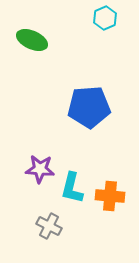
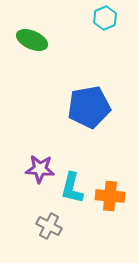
blue pentagon: rotated 6 degrees counterclockwise
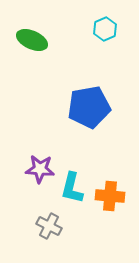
cyan hexagon: moved 11 px down
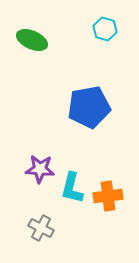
cyan hexagon: rotated 20 degrees counterclockwise
orange cross: moved 2 px left; rotated 12 degrees counterclockwise
gray cross: moved 8 px left, 2 px down
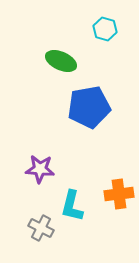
green ellipse: moved 29 px right, 21 px down
cyan L-shape: moved 18 px down
orange cross: moved 11 px right, 2 px up
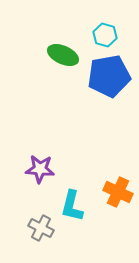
cyan hexagon: moved 6 px down
green ellipse: moved 2 px right, 6 px up
blue pentagon: moved 20 px right, 31 px up
orange cross: moved 1 px left, 2 px up; rotated 32 degrees clockwise
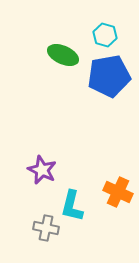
purple star: moved 2 px right, 1 px down; rotated 20 degrees clockwise
gray cross: moved 5 px right; rotated 15 degrees counterclockwise
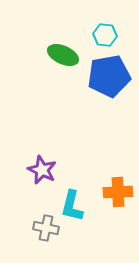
cyan hexagon: rotated 10 degrees counterclockwise
orange cross: rotated 28 degrees counterclockwise
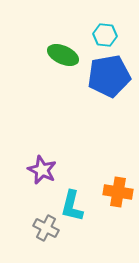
orange cross: rotated 12 degrees clockwise
gray cross: rotated 15 degrees clockwise
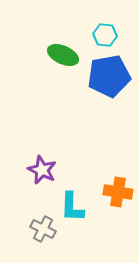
cyan L-shape: moved 1 px down; rotated 12 degrees counterclockwise
gray cross: moved 3 px left, 1 px down
